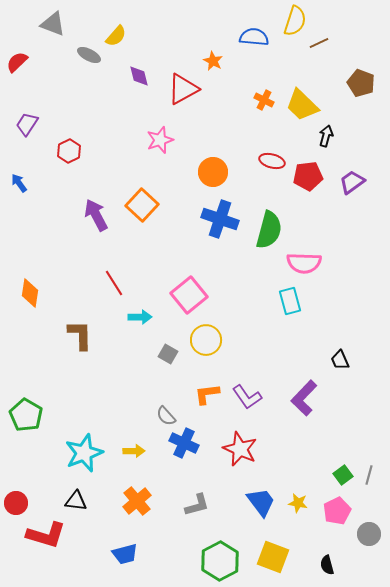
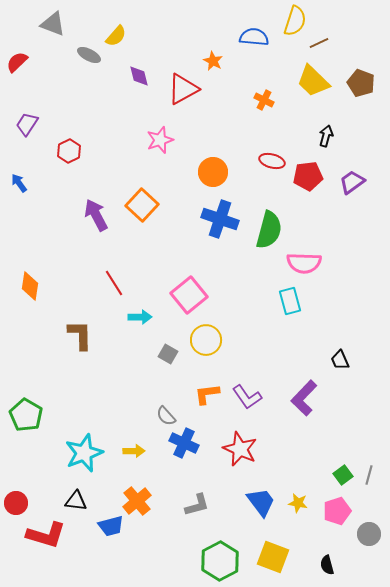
yellow trapezoid at (302, 105): moved 11 px right, 24 px up
orange diamond at (30, 293): moved 7 px up
pink pentagon at (337, 511): rotated 8 degrees clockwise
blue trapezoid at (125, 554): moved 14 px left, 28 px up
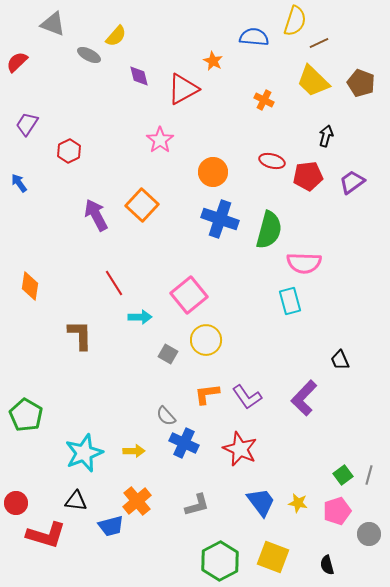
pink star at (160, 140): rotated 16 degrees counterclockwise
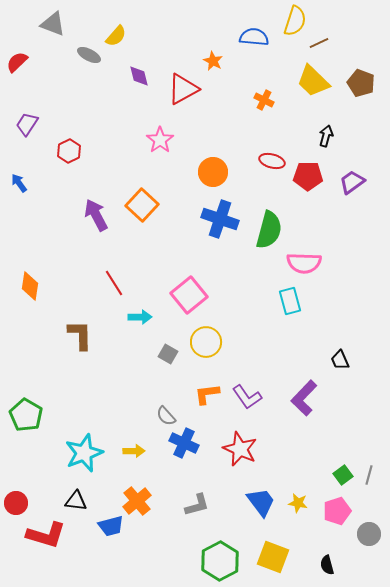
red pentagon at (308, 176): rotated 8 degrees clockwise
yellow circle at (206, 340): moved 2 px down
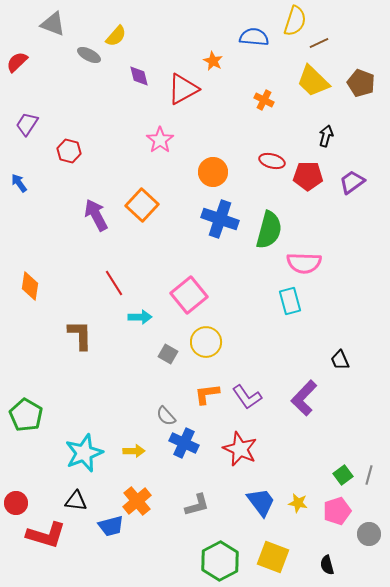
red hexagon at (69, 151): rotated 20 degrees counterclockwise
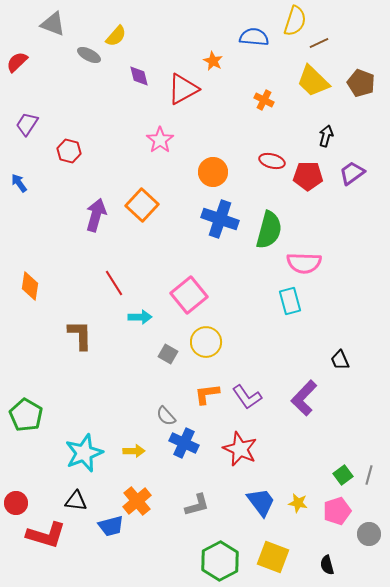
purple trapezoid at (352, 182): moved 9 px up
purple arrow at (96, 215): rotated 44 degrees clockwise
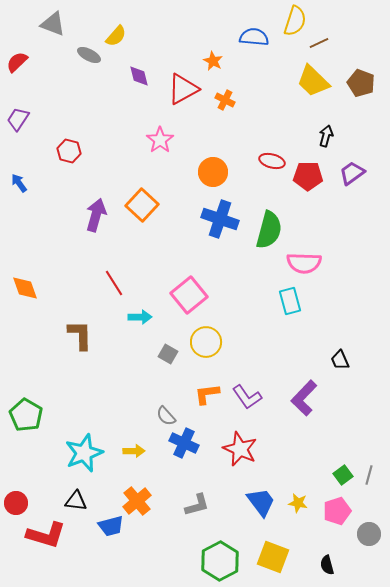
orange cross at (264, 100): moved 39 px left
purple trapezoid at (27, 124): moved 9 px left, 5 px up
orange diamond at (30, 286): moved 5 px left, 2 px down; rotated 28 degrees counterclockwise
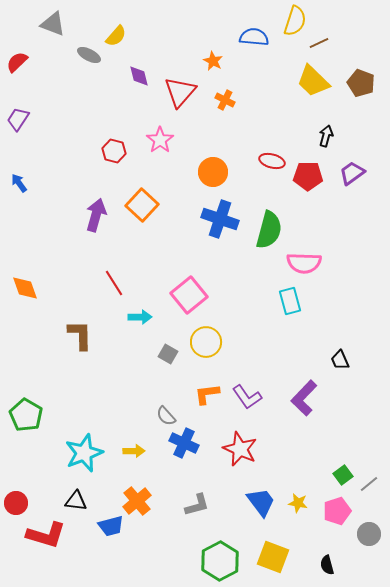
red triangle at (183, 89): moved 3 px left, 3 px down; rotated 20 degrees counterclockwise
red hexagon at (69, 151): moved 45 px right
gray line at (369, 475): moved 9 px down; rotated 36 degrees clockwise
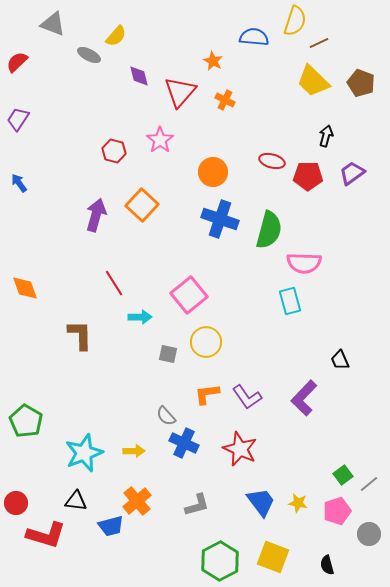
gray square at (168, 354): rotated 18 degrees counterclockwise
green pentagon at (26, 415): moved 6 px down
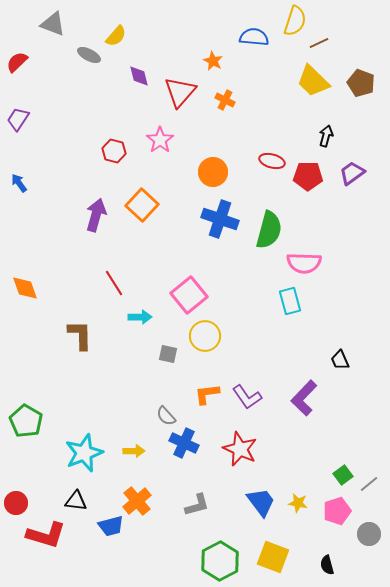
yellow circle at (206, 342): moved 1 px left, 6 px up
